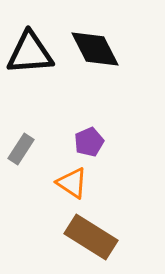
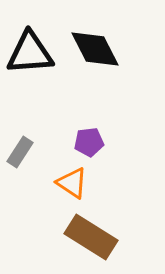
purple pentagon: rotated 16 degrees clockwise
gray rectangle: moved 1 px left, 3 px down
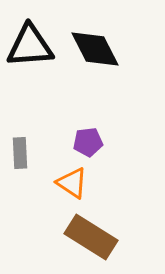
black triangle: moved 7 px up
purple pentagon: moved 1 px left
gray rectangle: moved 1 px down; rotated 36 degrees counterclockwise
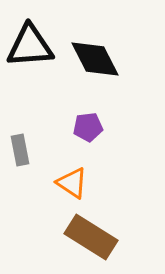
black diamond: moved 10 px down
purple pentagon: moved 15 px up
gray rectangle: moved 3 px up; rotated 8 degrees counterclockwise
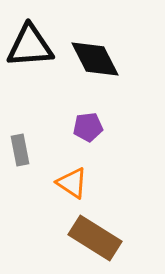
brown rectangle: moved 4 px right, 1 px down
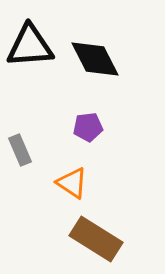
gray rectangle: rotated 12 degrees counterclockwise
brown rectangle: moved 1 px right, 1 px down
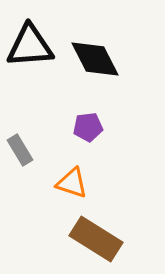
gray rectangle: rotated 8 degrees counterclockwise
orange triangle: rotated 16 degrees counterclockwise
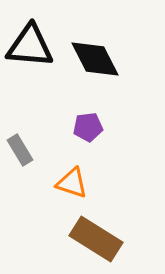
black triangle: rotated 9 degrees clockwise
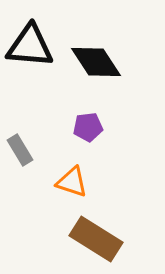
black diamond: moved 1 px right, 3 px down; rotated 6 degrees counterclockwise
orange triangle: moved 1 px up
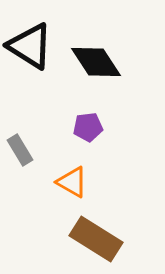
black triangle: rotated 27 degrees clockwise
orange triangle: rotated 12 degrees clockwise
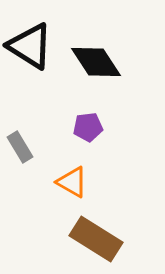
gray rectangle: moved 3 px up
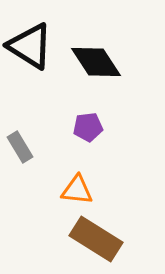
orange triangle: moved 5 px right, 8 px down; rotated 24 degrees counterclockwise
